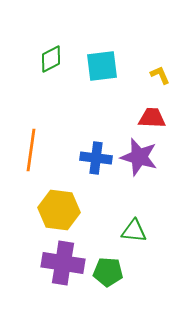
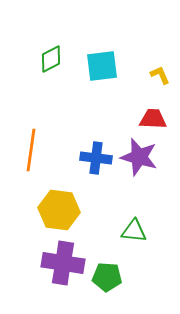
red trapezoid: moved 1 px right, 1 px down
green pentagon: moved 1 px left, 5 px down
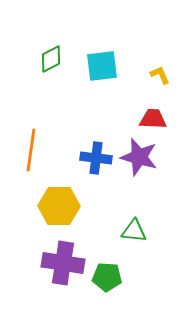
yellow hexagon: moved 4 px up; rotated 6 degrees counterclockwise
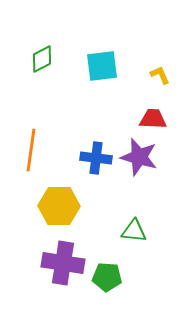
green diamond: moved 9 px left
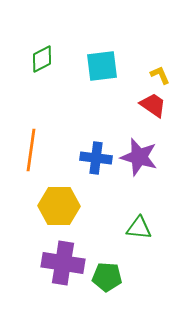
red trapezoid: moved 14 px up; rotated 32 degrees clockwise
green triangle: moved 5 px right, 3 px up
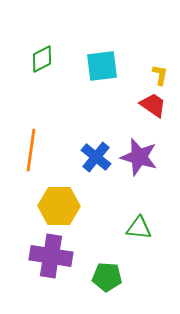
yellow L-shape: rotated 35 degrees clockwise
blue cross: moved 1 px up; rotated 32 degrees clockwise
purple cross: moved 12 px left, 7 px up
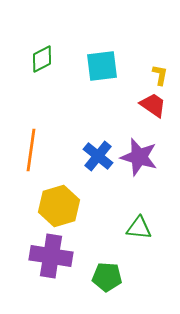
blue cross: moved 2 px right, 1 px up
yellow hexagon: rotated 18 degrees counterclockwise
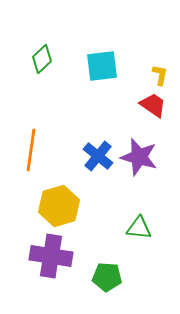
green diamond: rotated 16 degrees counterclockwise
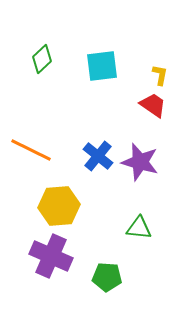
orange line: rotated 72 degrees counterclockwise
purple star: moved 1 px right, 5 px down
yellow hexagon: rotated 12 degrees clockwise
purple cross: rotated 15 degrees clockwise
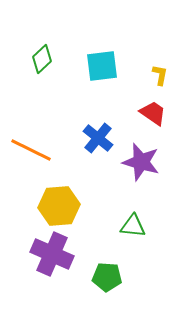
red trapezoid: moved 8 px down
blue cross: moved 18 px up
purple star: moved 1 px right
green triangle: moved 6 px left, 2 px up
purple cross: moved 1 px right, 2 px up
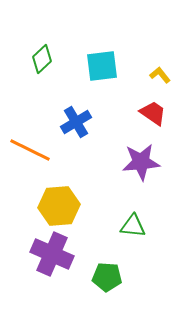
yellow L-shape: rotated 50 degrees counterclockwise
blue cross: moved 22 px left, 16 px up; rotated 20 degrees clockwise
orange line: moved 1 px left
purple star: rotated 21 degrees counterclockwise
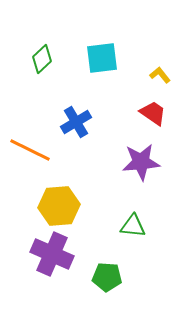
cyan square: moved 8 px up
